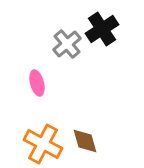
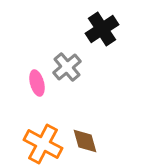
gray cross: moved 23 px down
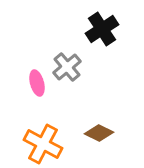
brown diamond: moved 14 px right, 8 px up; rotated 48 degrees counterclockwise
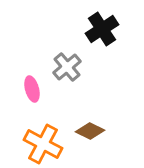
pink ellipse: moved 5 px left, 6 px down
brown diamond: moved 9 px left, 2 px up
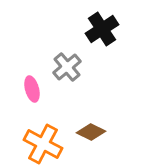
brown diamond: moved 1 px right, 1 px down
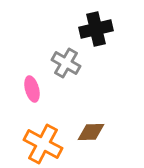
black cross: moved 6 px left; rotated 20 degrees clockwise
gray cross: moved 1 px left, 4 px up; rotated 20 degrees counterclockwise
brown diamond: rotated 28 degrees counterclockwise
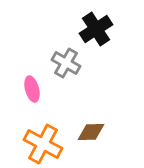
black cross: rotated 20 degrees counterclockwise
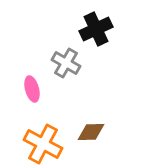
black cross: rotated 8 degrees clockwise
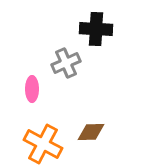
black cross: rotated 28 degrees clockwise
gray cross: rotated 36 degrees clockwise
pink ellipse: rotated 15 degrees clockwise
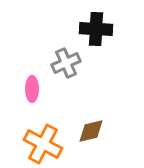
brown diamond: moved 1 px up; rotated 12 degrees counterclockwise
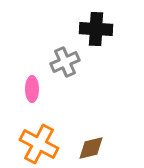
gray cross: moved 1 px left, 1 px up
brown diamond: moved 17 px down
orange cross: moved 4 px left
